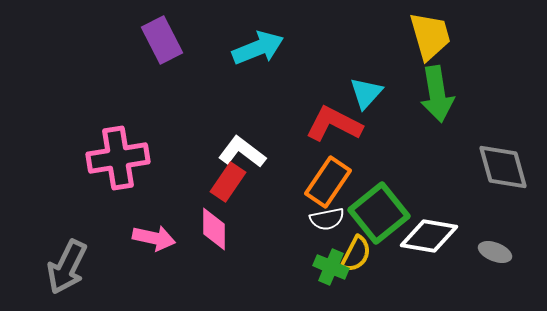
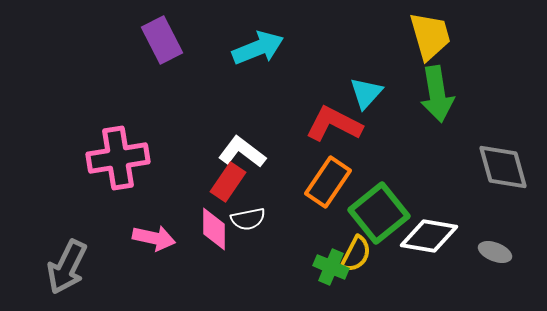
white semicircle: moved 79 px left
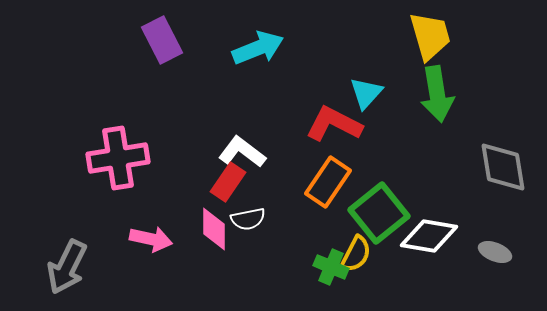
gray diamond: rotated 6 degrees clockwise
pink arrow: moved 3 px left, 1 px down
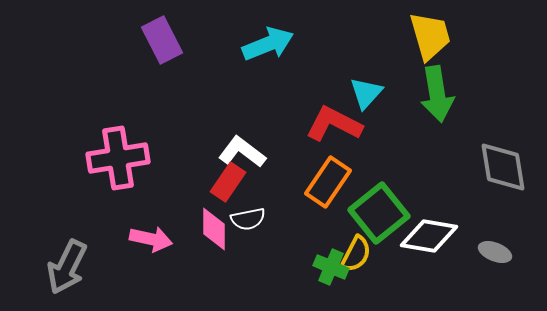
cyan arrow: moved 10 px right, 4 px up
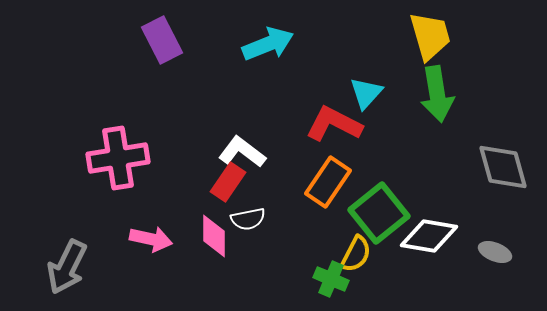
gray diamond: rotated 6 degrees counterclockwise
pink diamond: moved 7 px down
green cross: moved 12 px down
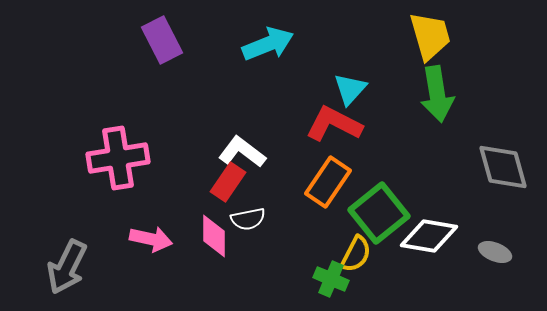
cyan triangle: moved 16 px left, 4 px up
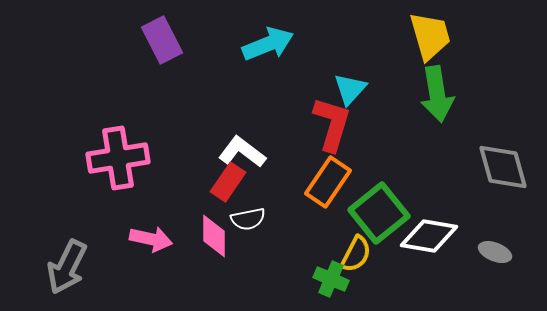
red L-shape: moved 2 px left; rotated 80 degrees clockwise
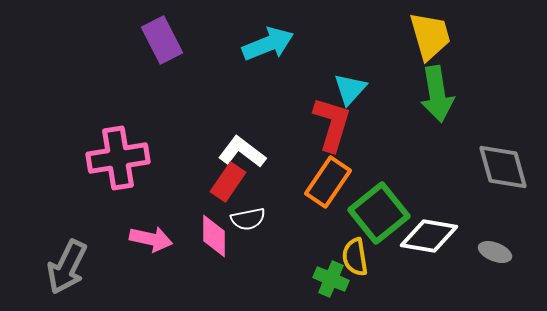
yellow semicircle: moved 1 px left, 3 px down; rotated 144 degrees clockwise
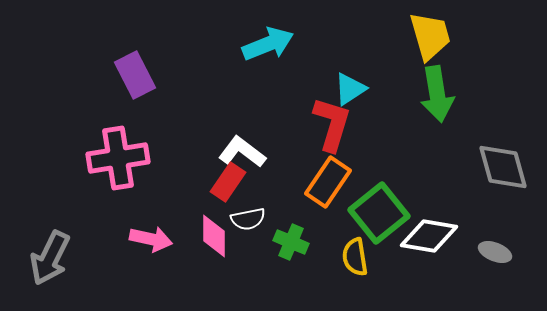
purple rectangle: moved 27 px left, 35 px down
cyan triangle: rotated 15 degrees clockwise
gray arrow: moved 17 px left, 9 px up
green cross: moved 40 px left, 37 px up
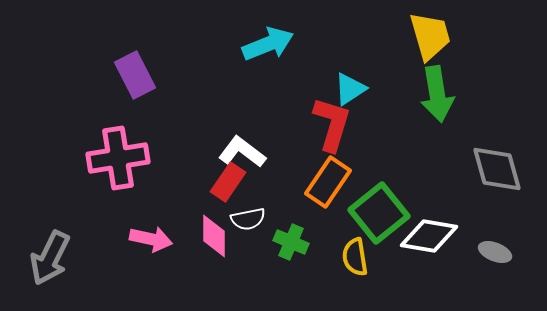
gray diamond: moved 6 px left, 2 px down
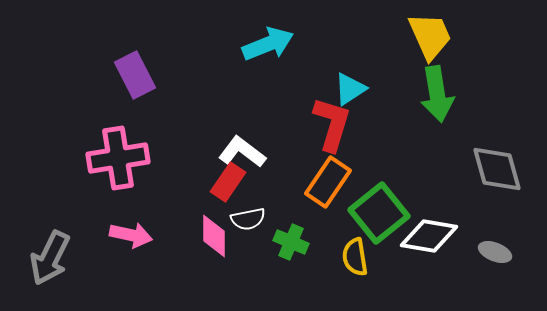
yellow trapezoid: rotated 8 degrees counterclockwise
pink arrow: moved 20 px left, 4 px up
